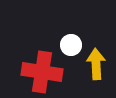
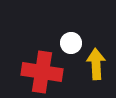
white circle: moved 2 px up
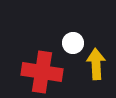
white circle: moved 2 px right
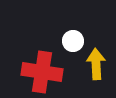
white circle: moved 2 px up
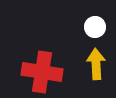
white circle: moved 22 px right, 14 px up
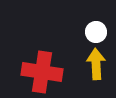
white circle: moved 1 px right, 5 px down
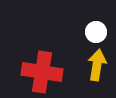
yellow arrow: moved 1 px right, 1 px down; rotated 12 degrees clockwise
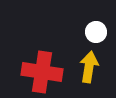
yellow arrow: moved 8 px left, 2 px down
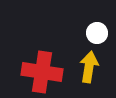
white circle: moved 1 px right, 1 px down
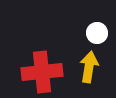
red cross: rotated 15 degrees counterclockwise
